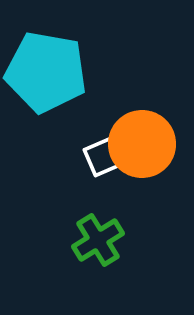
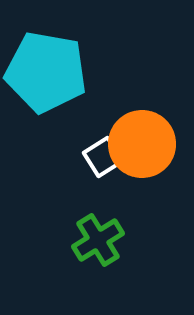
white square: rotated 9 degrees counterclockwise
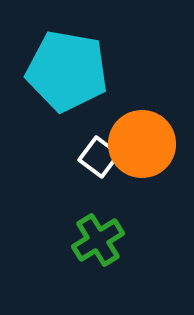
cyan pentagon: moved 21 px right, 1 px up
white square: moved 4 px left; rotated 21 degrees counterclockwise
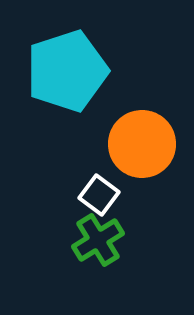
cyan pentagon: rotated 28 degrees counterclockwise
white square: moved 38 px down
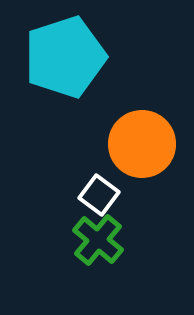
cyan pentagon: moved 2 px left, 14 px up
green cross: rotated 18 degrees counterclockwise
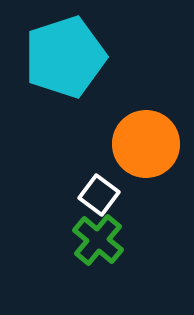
orange circle: moved 4 px right
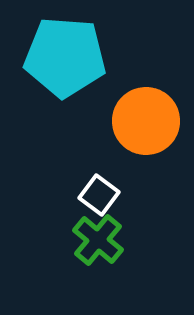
cyan pentagon: rotated 22 degrees clockwise
orange circle: moved 23 px up
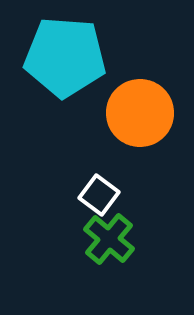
orange circle: moved 6 px left, 8 px up
green cross: moved 11 px right, 1 px up
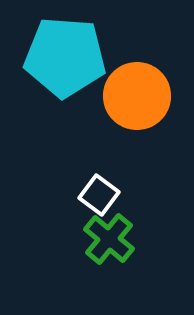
orange circle: moved 3 px left, 17 px up
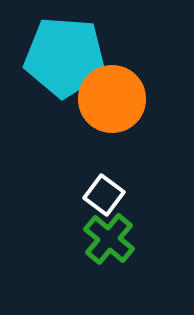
orange circle: moved 25 px left, 3 px down
white square: moved 5 px right
